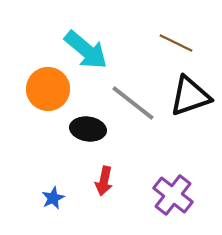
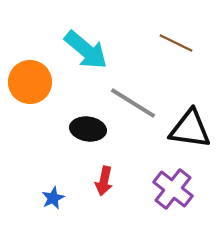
orange circle: moved 18 px left, 7 px up
black triangle: moved 33 px down; rotated 27 degrees clockwise
gray line: rotated 6 degrees counterclockwise
purple cross: moved 6 px up
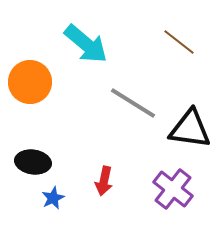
brown line: moved 3 px right, 1 px up; rotated 12 degrees clockwise
cyan arrow: moved 6 px up
black ellipse: moved 55 px left, 33 px down
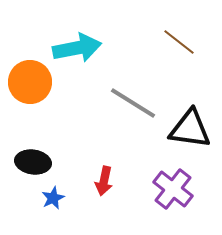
cyan arrow: moved 9 px left, 4 px down; rotated 51 degrees counterclockwise
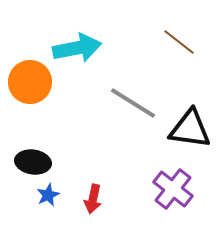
red arrow: moved 11 px left, 18 px down
blue star: moved 5 px left, 3 px up
